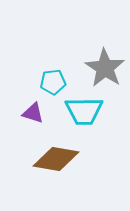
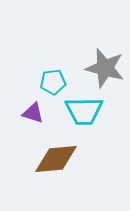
gray star: rotated 18 degrees counterclockwise
brown diamond: rotated 15 degrees counterclockwise
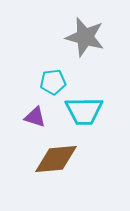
gray star: moved 20 px left, 31 px up
purple triangle: moved 2 px right, 4 px down
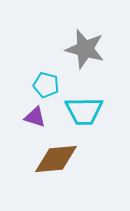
gray star: moved 12 px down
cyan pentagon: moved 7 px left, 3 px down; rotated 20 degrees clockwise
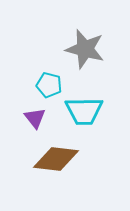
cyan pentagon: moved 3 px right
purple triangle: moved 1 px down; rotated 35 degrees clockwise
brown diamond: rotated 12 degrees clockwise
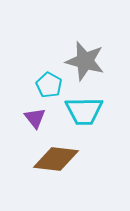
gray star: moved 12 px down
cyan pentagon: rotated 15 degrees clockwise
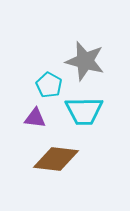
purple triangle: rotated 45 degrees counterclockwise
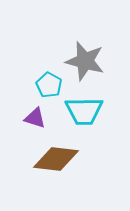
purple triangle: rotated 10 degrees clockwise
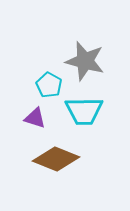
brown diamond: rotated 15 degrees clockwise
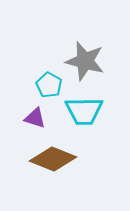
brown diamond: moved 3 px left
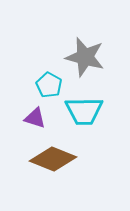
gray star: moved 4 px up
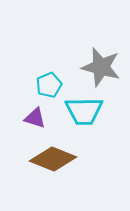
gray star: moved 16 px right, 10 px down
cyan pentagon: rotated 20 degrees clockwise
